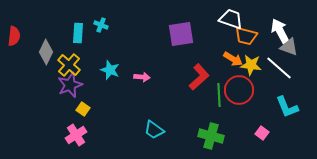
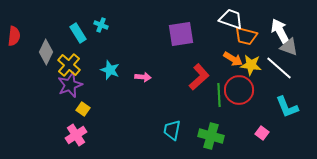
cyan rectangle: rotated 36 degrees counterclockwise
pink arrow: moved 1 px right
cyan trapezoid: moved 18 px right; rotated 65 degrees clockwise
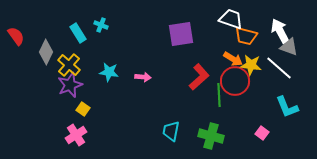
red semicircle: moved 2 px right; rotated 42 degrees counterclockwise
cyan star: moved 1 px left, 2 px down; rotated 12 degrees counterclockwise
red circle: moved 4 px left, 9 px up
cyan trapezoid: moved 1 px left, 1 px down
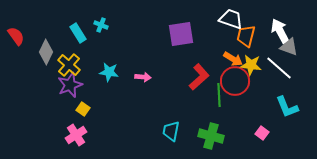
orange trapezoid: rotated 90 degrees clockwise
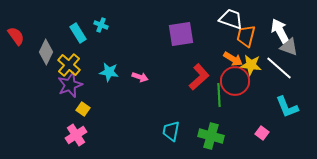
pink arrow: moved 3 px left; rotated 14 degrees clockwise
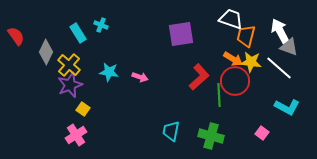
yellow star: moved 3 px up
cyan L-shape: rotated 40 degrees counterclockwise
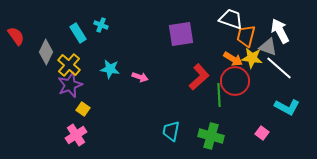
gray triangle: moved 21 px left
yellow star: moved 1 px right, 4 px up
cyan star: moved 1 px right, 3 px up
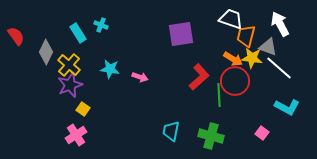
white arrow: moved 7 px up
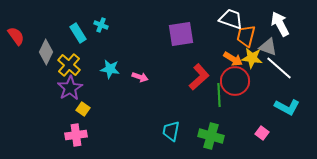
purple star: moved 3 px down; rotated 10 degrees counterclockwise
pink cross: rotated 25 degrees clockwise
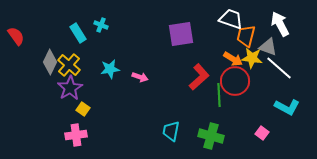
gray diamond: moved 4 px right, 10 px down
cyan star: rotated 18 degrees counterclockwise
